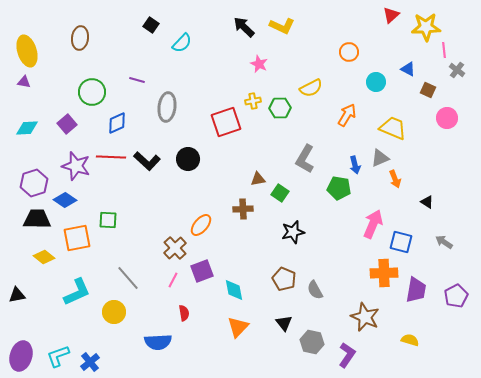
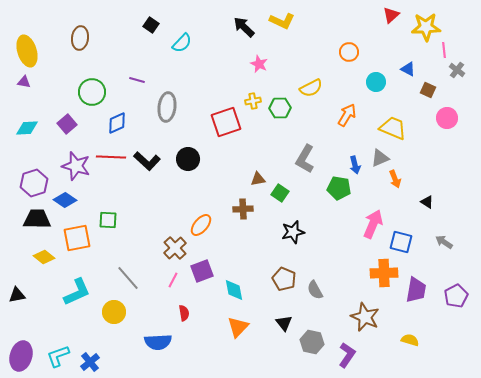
yellow L-shape at (282, 26): moved 5 px up
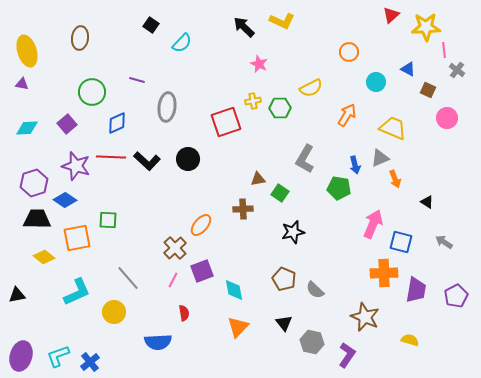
purple triangle at (24, 82): moved 2 px left, 2 px down
gray semicircle at (315, 290): rotated 18 degrees counterclockwise
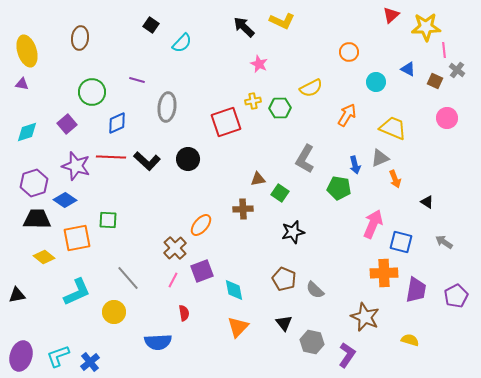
brown square at (428, 90): moved 7 px right, 9 px up
cyan diamond at (27, 128): moved 4 px down; rotated 15 degrees counterclockwise
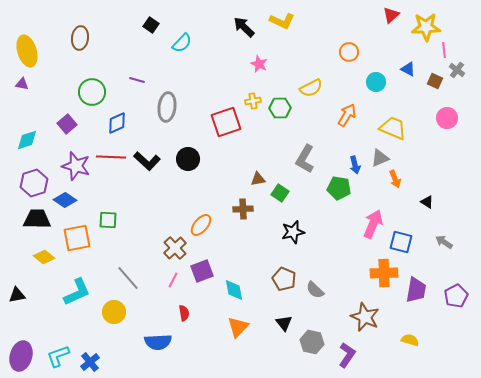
cyan diamond at (27, 132): moved 8 px down
